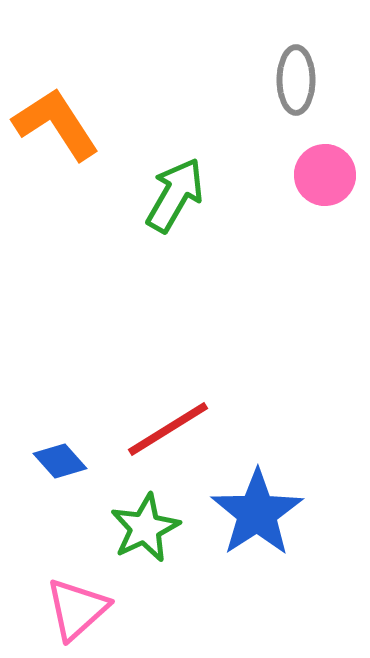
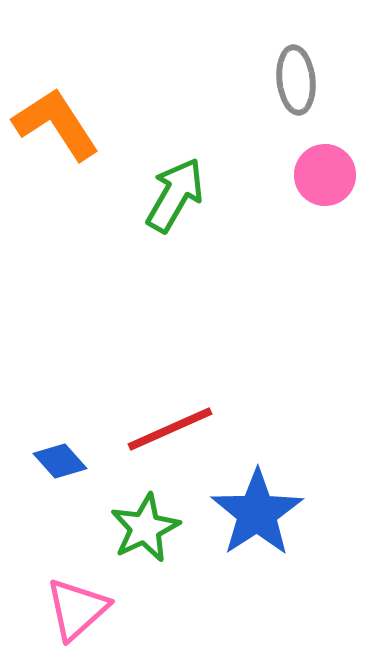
gray ellipse: rotated 6 degrees counterclockwise
red line: moved 2 px right; rotated 8 degrees clockwise
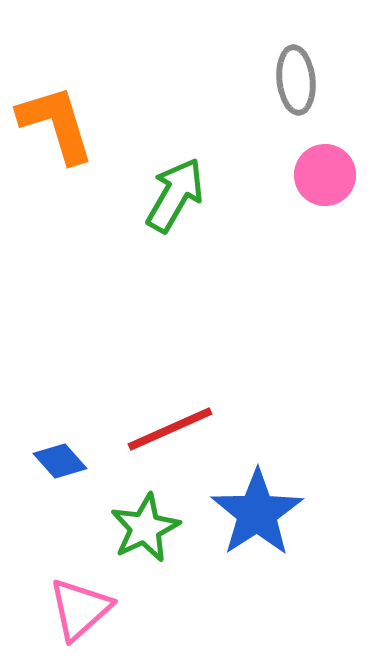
orange L-shape: rotated 16 degrees clockwise
pink triangle: moved 3 px right
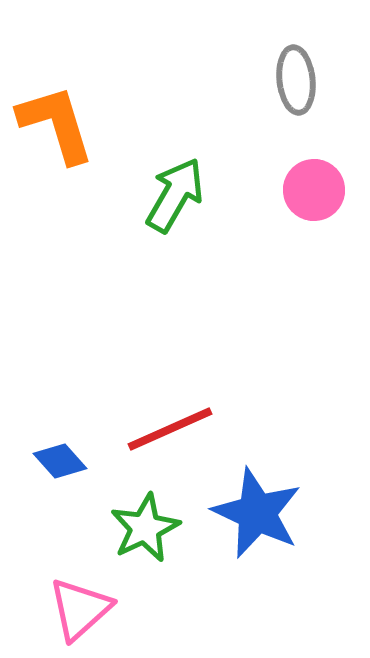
pink circle: moved 11 px left, 15 px down
blue star: rotated 14 degrees counterclockwise
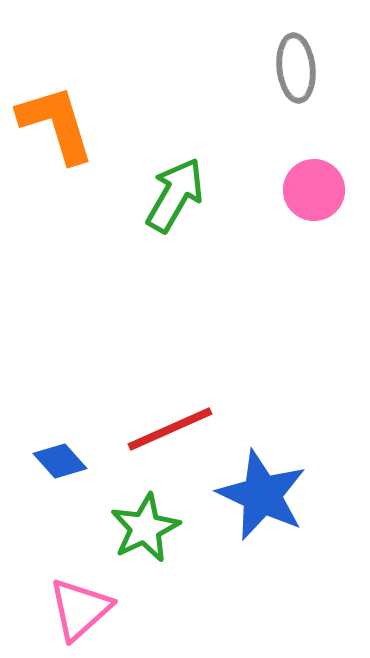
gray ellipse: moved 12 px up
blue star: moved 5 px right, 18 px up
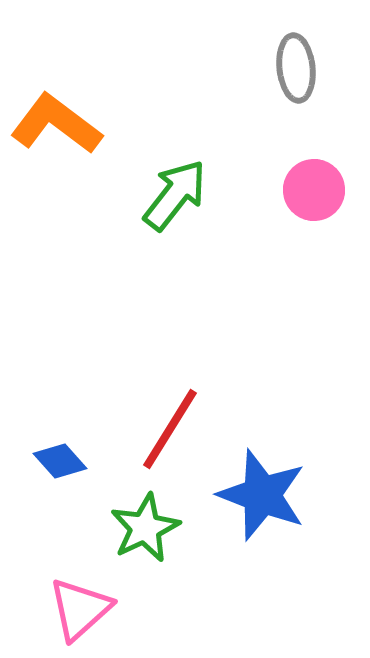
orange L-shape: rotated 36 degrees counterclockwise
green arrow: rotated 8 degrees clockwise
red line: rotated 34 degrees counterclockwise
blue star: rotated 4 degrees counterclockwise
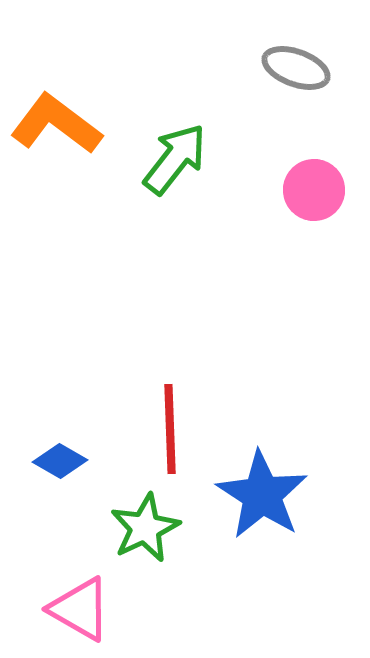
gray ellipse: rotated 64 degrees counterclockwise
green arrow: moved 36 px up
red line: rotated 34 degrees counterclockwise
blue diamond: rotated 18 degrees counterclockwise
blue star: rotated 12 degrees clockwise
pink triangle: rotated 48 degrees counterclockwise
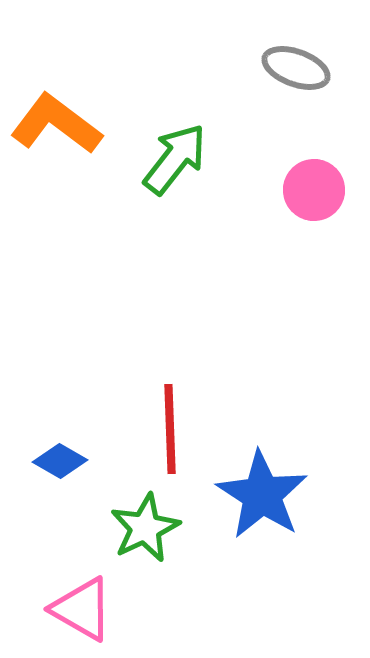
pink triangle: moved 2 px right
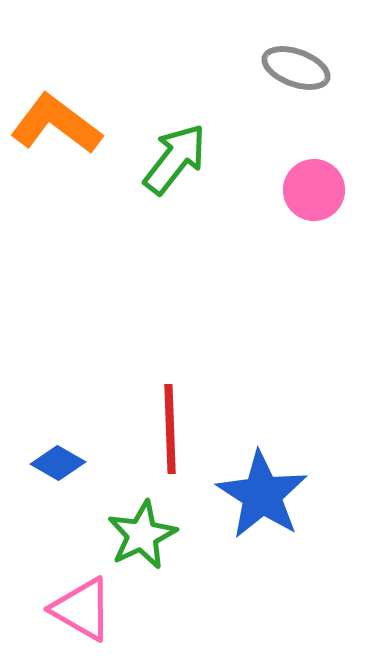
blue diamond: moved 2 px left, 2 px down
green star: moved 3 px left, 7 px down
